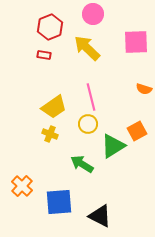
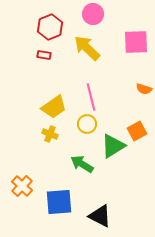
yellow circle: moved 1 px left
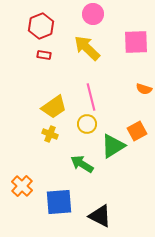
red hexagon: moved 9 px left, 1 px up
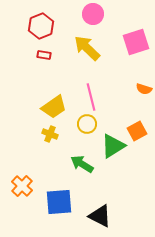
pink square: rotated 16 degrees counterclockwise
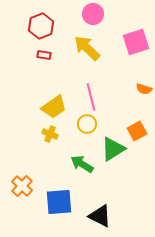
green triangle: moved 3 px down
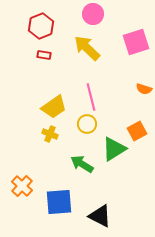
green triangle: moved 1 px right
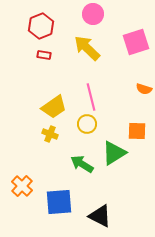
orange square: rotated 30 degrees clockwise
green triangle: moved 4 px down
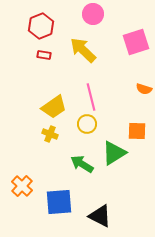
yellow arrow: moved 4 px left, 2 px down
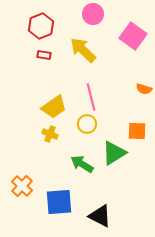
pink square: moved 3 px left, 6 px up; rotated 36 degrees counterclockwise
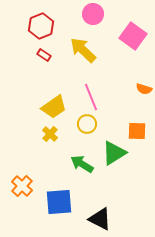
red rectangle: rotated 24 degrees clockwise
pink line: rotated 8 degrees counterclockwise
yellow cross: rotated 21 degrees clockwise
black triangle: moved 3 px down
